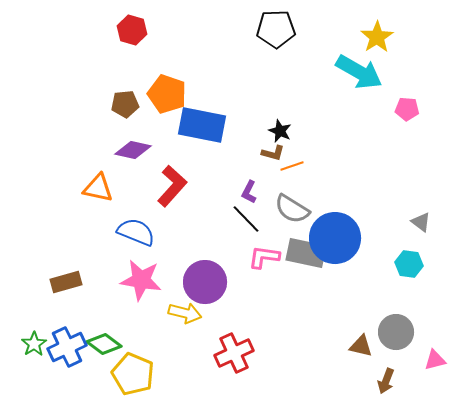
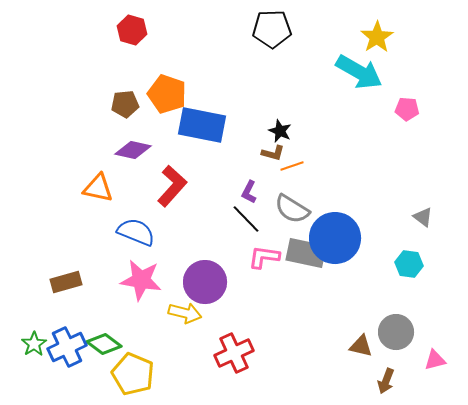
black pentagon: moved 4 px left
gray triangle: moved 2 px right, 5 px up
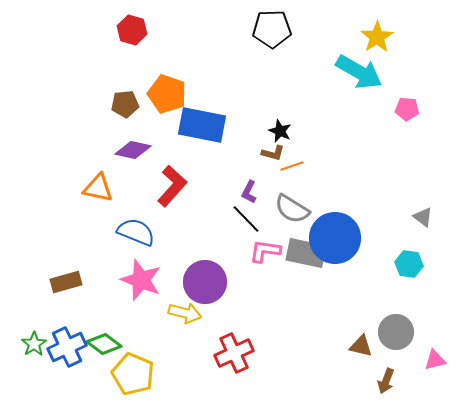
pink L-shape: moved 1 px right, 6 px up
pink star: rotated 12 degrees clockwise
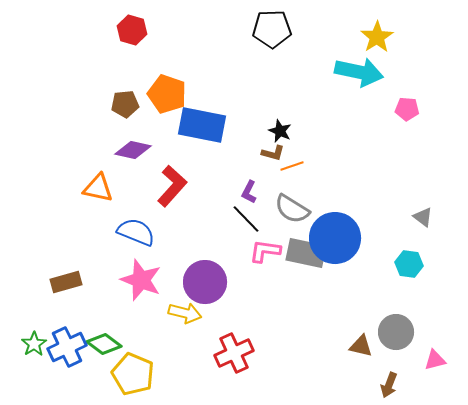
cyan arrow: rotated 18 degrees counterclockwise
brown arrow: moved 3 px right, 4 px down
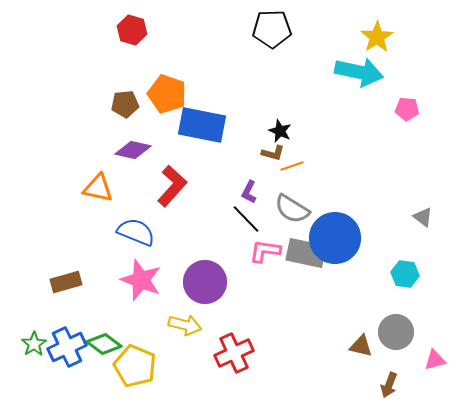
cyan hexagon: moved 4 px left, 10 px down
yellow arrow: moved 12 px down
yellow pentagon: moved 2 px right, 8 px up
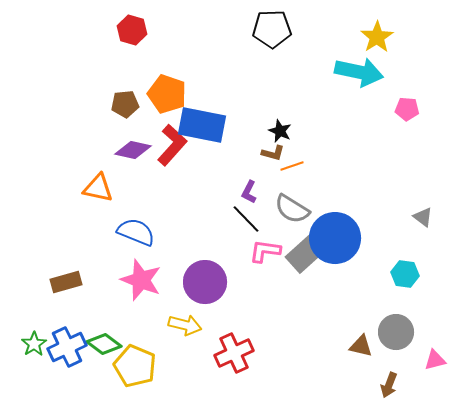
red L-shape: moved 41 px up
gray rectangle: rotated 54 degrees counterclockwise
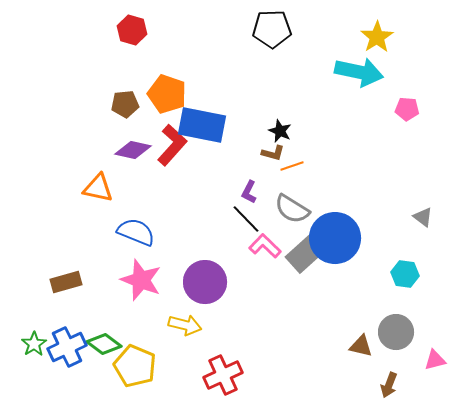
pink L-shape: moved 5 px up; rotated 36 degrees clockwise
red cross: moved 11 px left, 22 px down
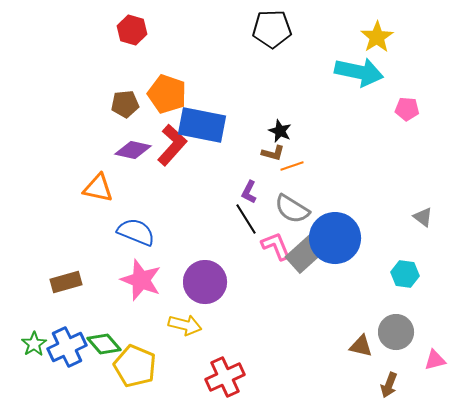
black line: rotated 12 degrees clockwise
pink L-shape: moved 11 px right; rotated 24 degrees clockwise
green diamond: rotated 12 degrees clockwise
red cross: moved 2 px right, 2 px down
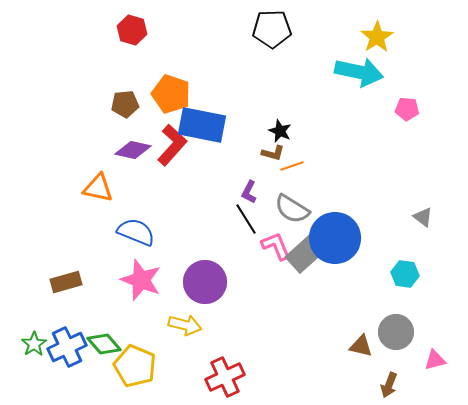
orange pentagon: moved 4 px right
